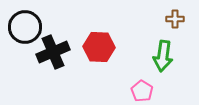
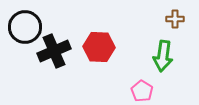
black cross: moved 1 px right, 1 px up
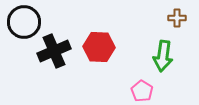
brown cross: moved 2 px right, 1 px up
black circle: moved 1 px left, 5 px up
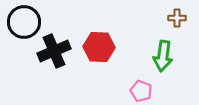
pink pentagon: moved 1 px left; rotated 10 degrees counterclockwise
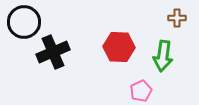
red hexagon: moved 20 px right
black cross: moved 1 px left, 1 px down
pink pentagon: rotated 25 degrees clockwise
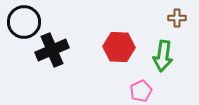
black cross: moved 1 px left, 2 px up
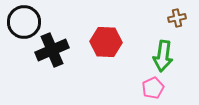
brown cross: rotated 12 degrees counterclockwise
red hexagon: moved 13 px left, 5 px up
pink pentagon: moved 12 px right, 3 px up
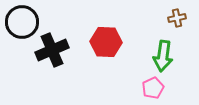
black circle: moved 2 px left
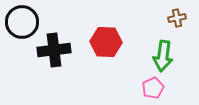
black cross: moved 2 px right; rotated 16 degrees clockwise
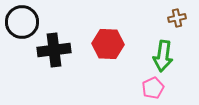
red hexagon: moved 2 px right, 2 px down
